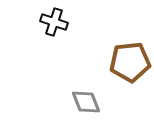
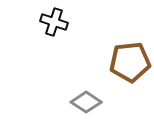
gray diamond: rotated 36 degrees counterclockwise
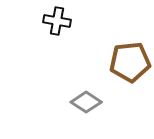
black cross: moved 3 px right, 1 px up; rotated 8 degrees counterclockwise
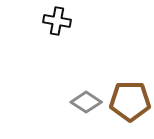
brown pentagon: moved 39 px down; rotated 6 degrees clockwise
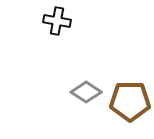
gray diamond: moved 10 px up
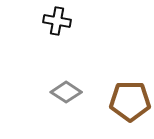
gray diamond: moved 20 px left
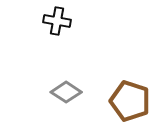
brown pentagon: rotated 18 degrees clockwise
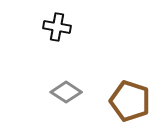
black cross: moved 6 px down
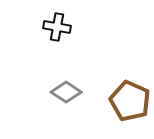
brown pentagon: rotated 6 degrees clockwise
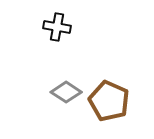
brown pentagon: moved 21 px left
